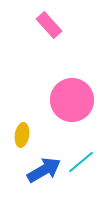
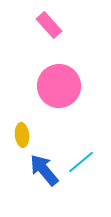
pink circle: moved 13 px left, 14 px up
yellow ellipse: rotated 15 degrees counterclockwise
blue arrow: rotated 100 degrees counterclockwise
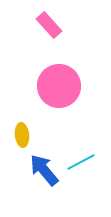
cyan line: rotated 12 degrees clockwise
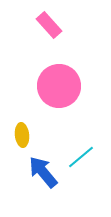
cyan line: moved 5 px up; rotated 12 degrees counterclockwise
blue arrow: moved 1 px left, 2 px down
